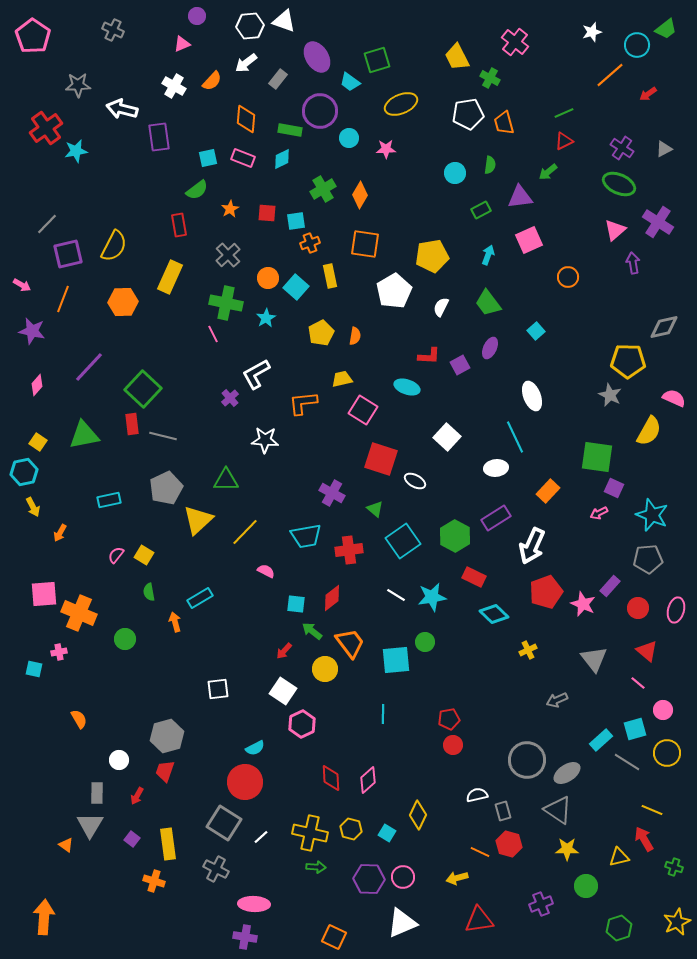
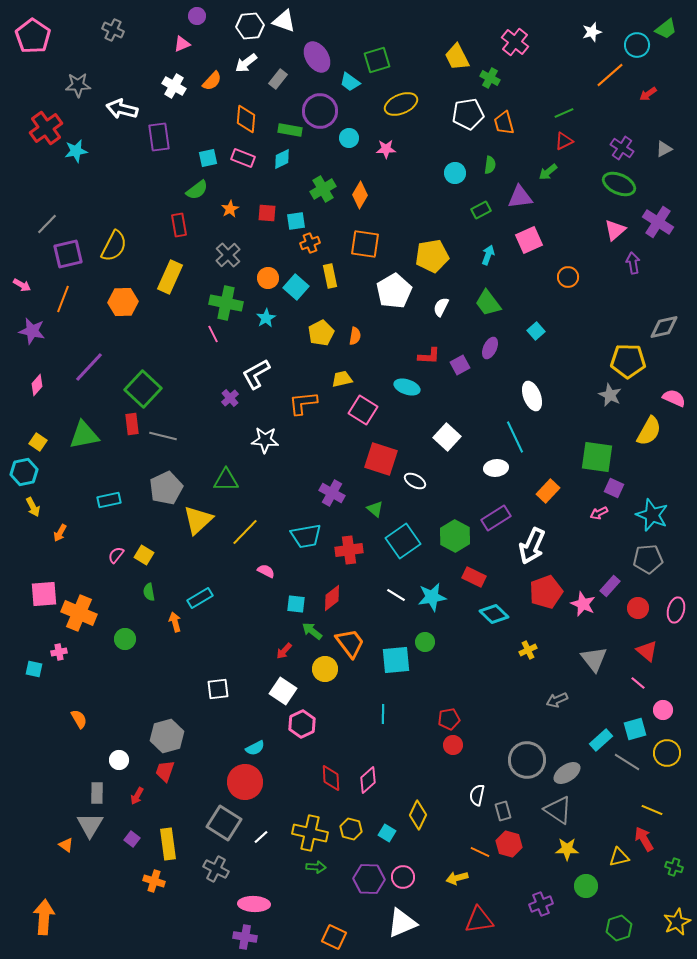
white semicircle at (477, 795): rotated 65 degrees counterclockwise
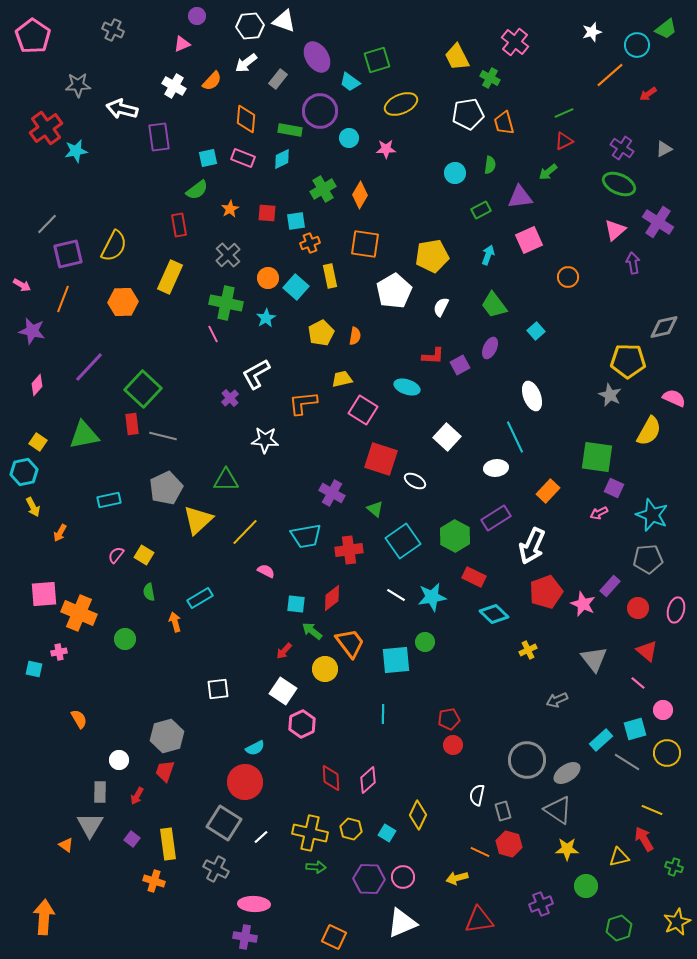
green trapezoid at (488, 303): moved 6 px right, 2 px down
red L-shape at (429, 356): moved 4 px right
gray rectangle at (97, 793): moved 3 px right, 1 px up
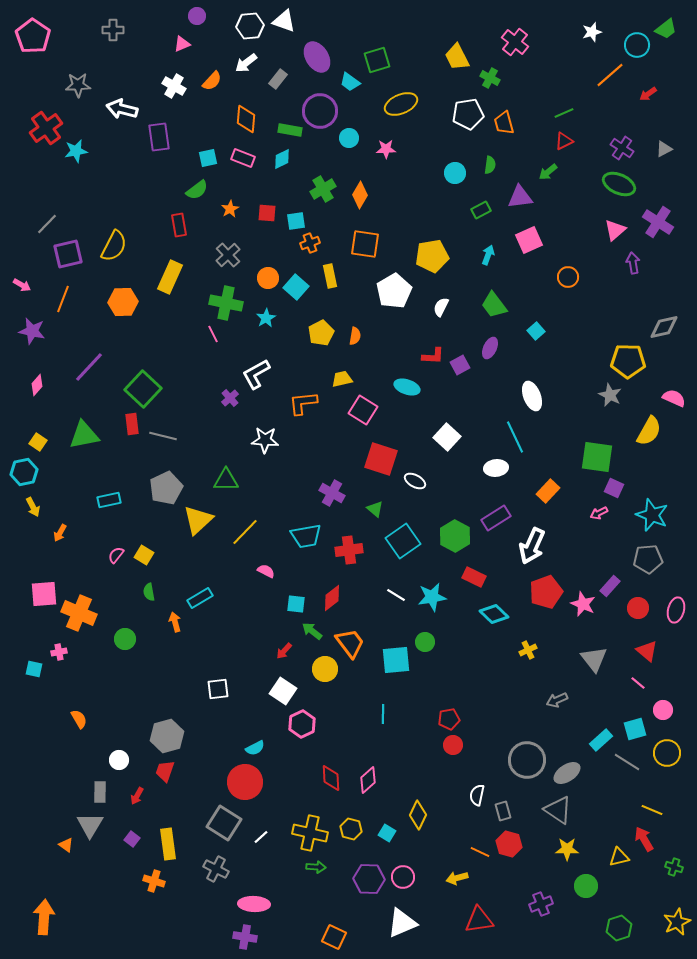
gray cross at (113, 30): rotated 25 degrees counterclockwise
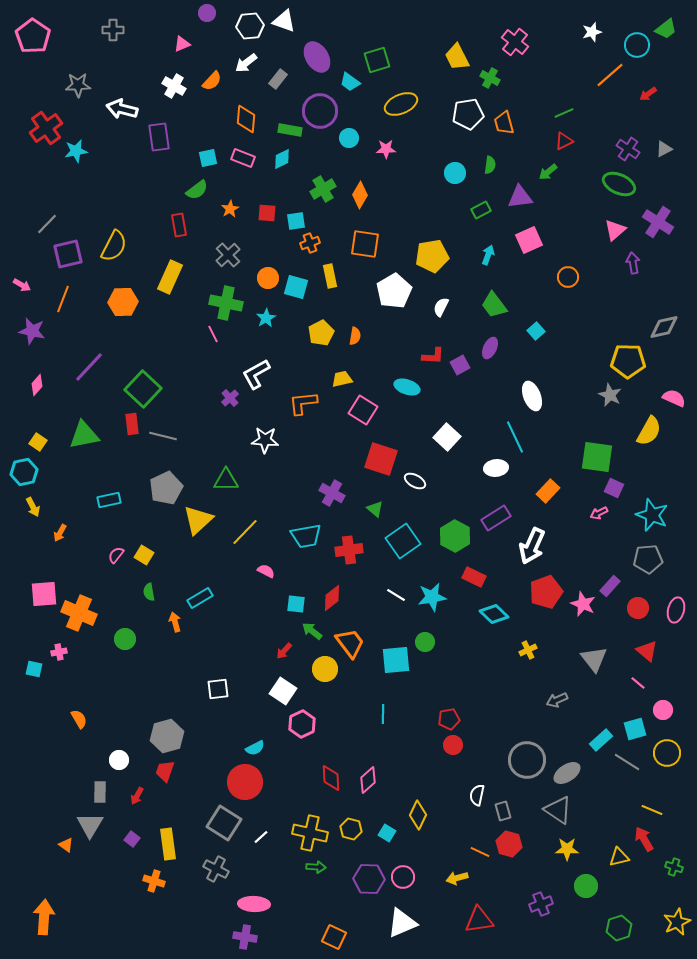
purple circle at (197, 16): moved 10 px right, 3 px up
purple cross at (622, 148): moved 6 px right, 1 px down
cyan square at (296, 287): rotated 25 degrees counterclockwise
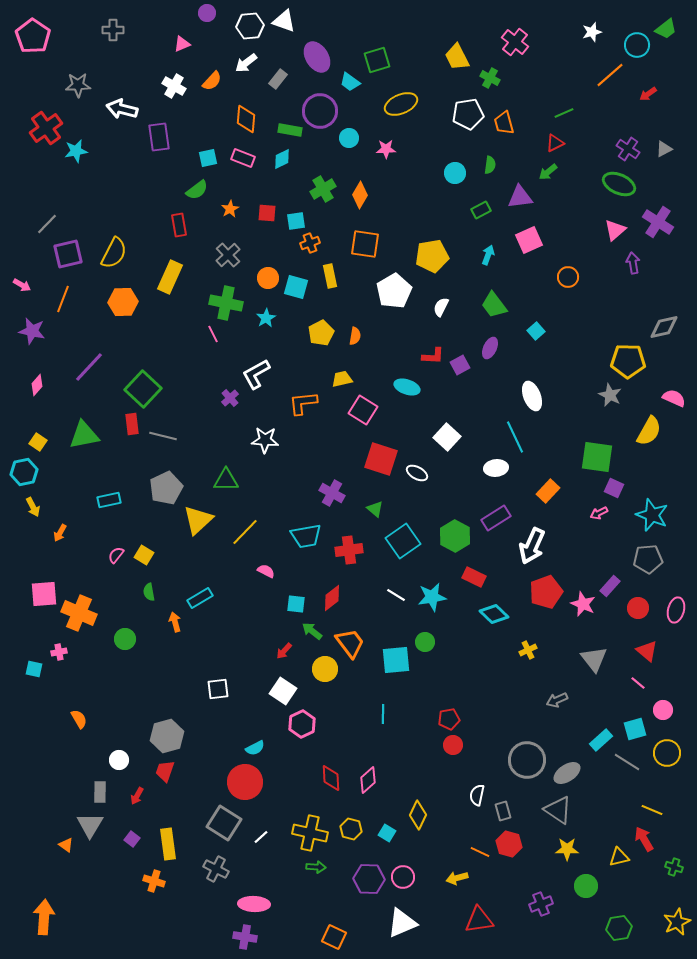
red triangle at (564, 141): moved 9 px left, 2 px down
yellow semicircle at (114, 246): moved 7 px down
white ellipse at (415, 481): moved 2 px right, 8 px up
green hexagon at (619, 928): rotated 10 degrees clockwise
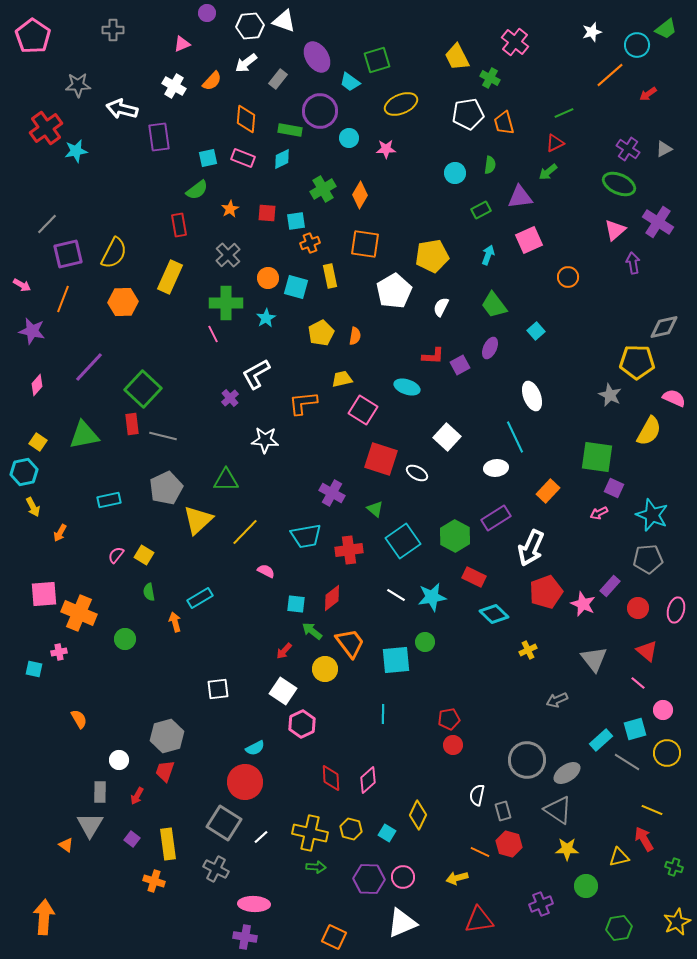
green cross at (226, 303): rotated 12 degrees counterclockwise
yellow pentagon at (628, 361): moved 9 px right, 1 px down
white arrow at (532, 546): moved 1 px left, 2 px down
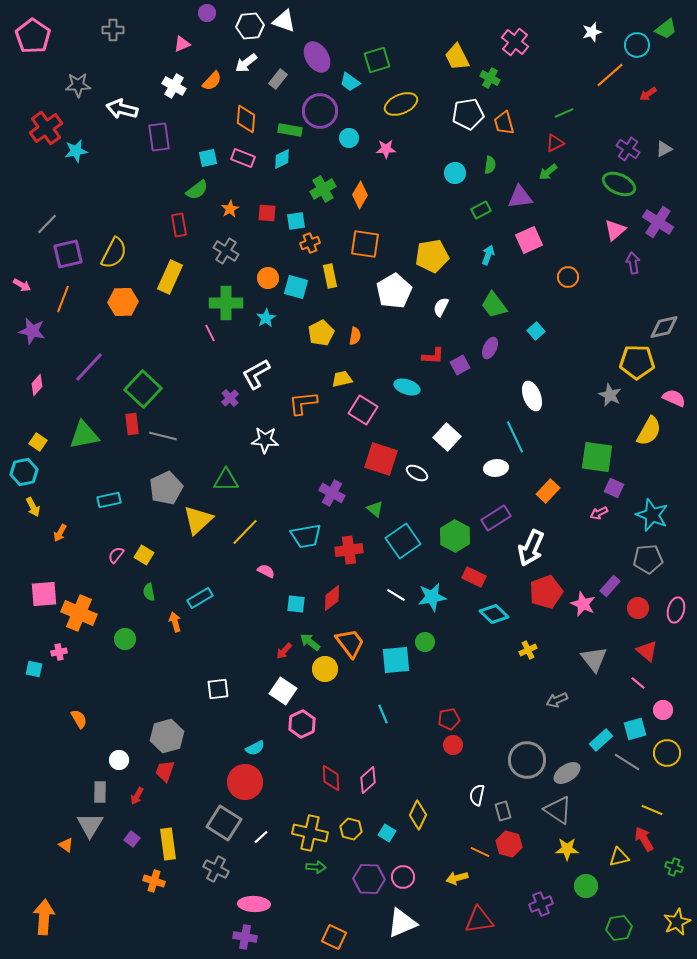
gray cross at (228, 255): moved 2 px left, 4 px up; rotated 15 degrees counterclockwise
pink line at (213, 334): moved 3 px left, 1 px up
green arrow at (312, 631): moved 2 px left, 11 px down
cyan line at (383, 714): rotated 24 degrees counterclockwise
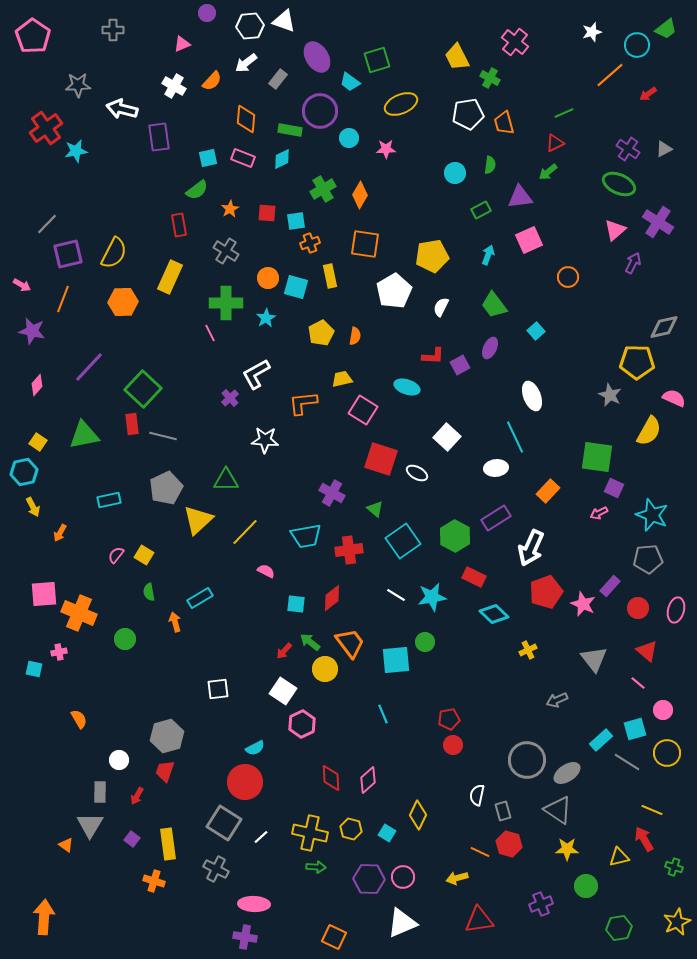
purple arrow at (633, 263): rotated 35 degrees clockwise
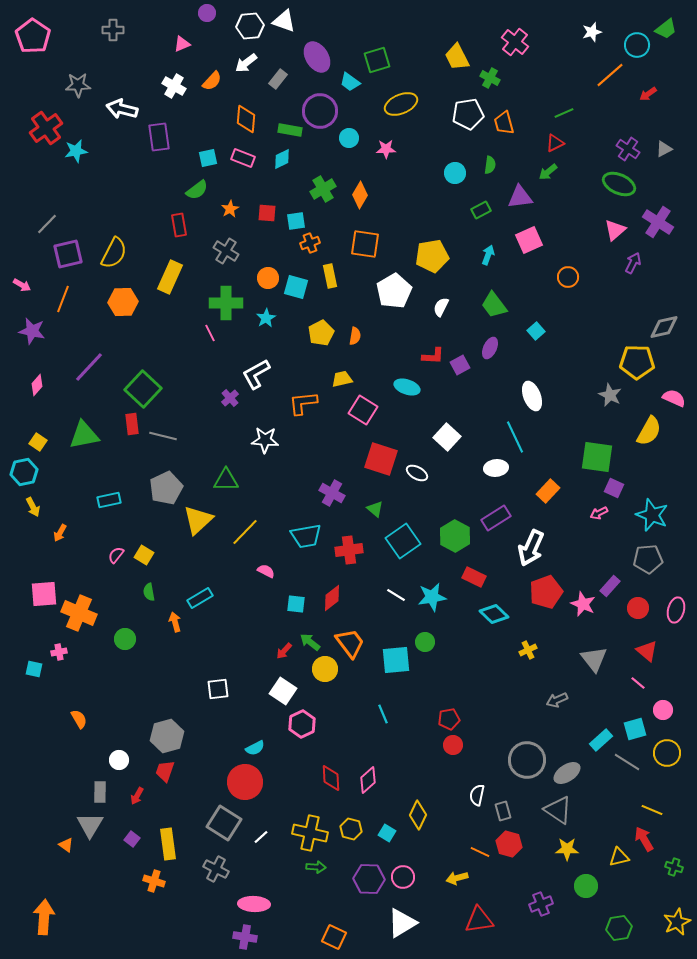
white triangle at (402, 923): rotated 8 degrees counterclockwise
